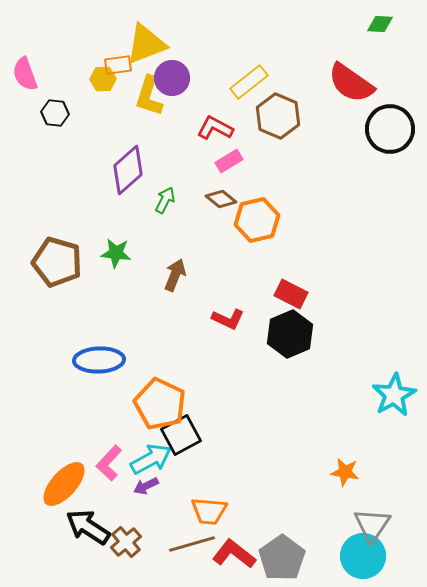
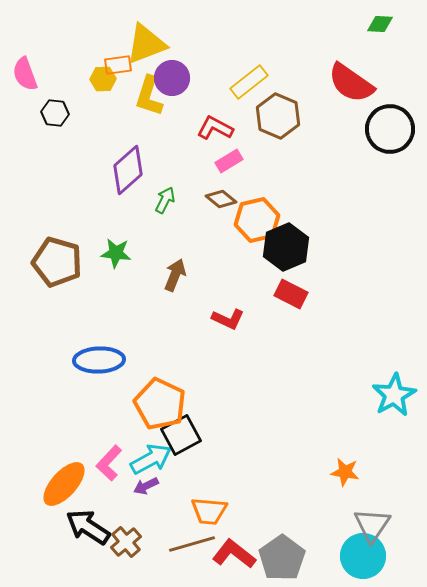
black hexagon at (290, 334): moved 4 px left, 87 px up
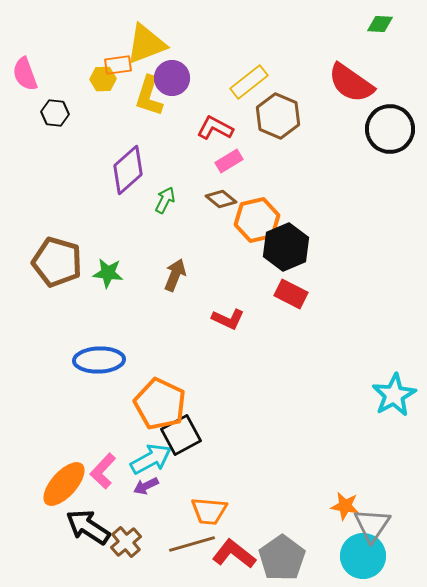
green star at (116, 253): moved 8 px left, 20 px down
pink L-shape at (109, 463): moved 6 px left, 8 px down
orange star at (345, 472): moved 34 px down
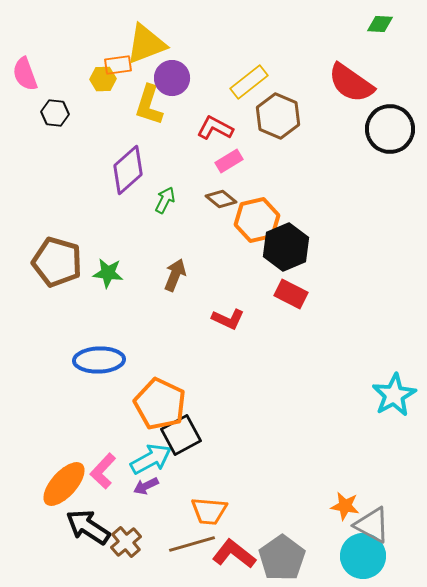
yellow L-shape at (149, 96): moved 9 px down
gray triangle at (372, 525): rotated 36 degrees counterclockwise
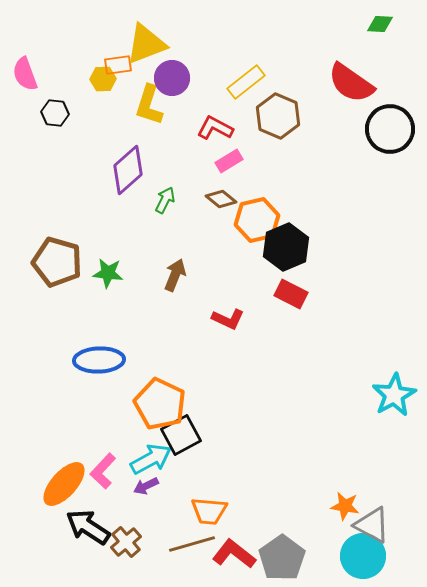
yellow rectangle at (249, 82): moved 3 px left
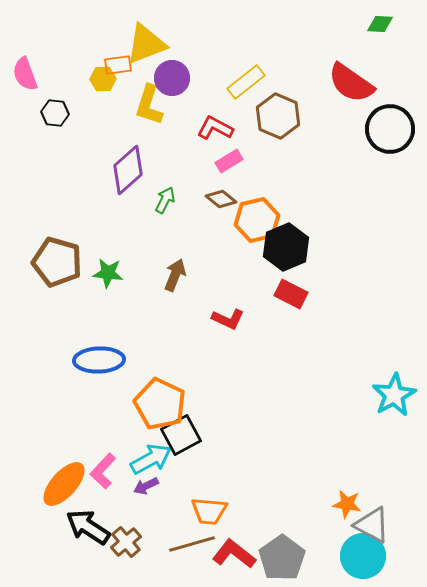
orange star at (345, 506): moved 2 px right, 2 px up
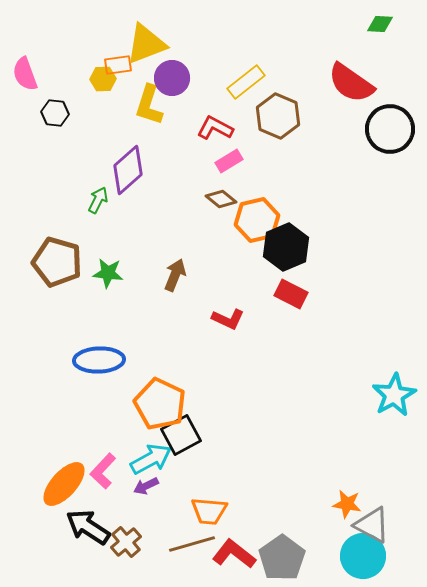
green arrow at (165, 200): moved 67 px left
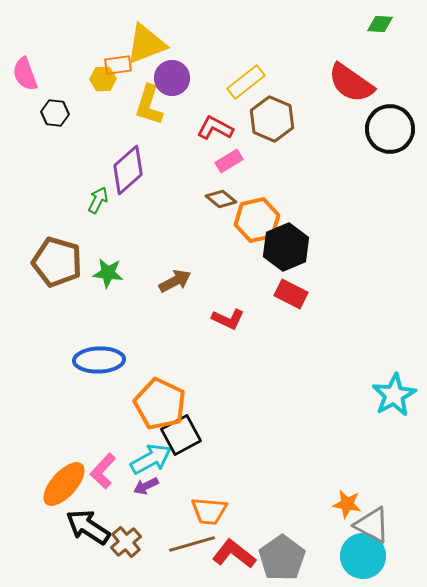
brown hexagon at (278, 116): moved 6 px left, 3 px down
brown arrow at (175, 275): moved 6 px down; rotated 40 degrees clockwise
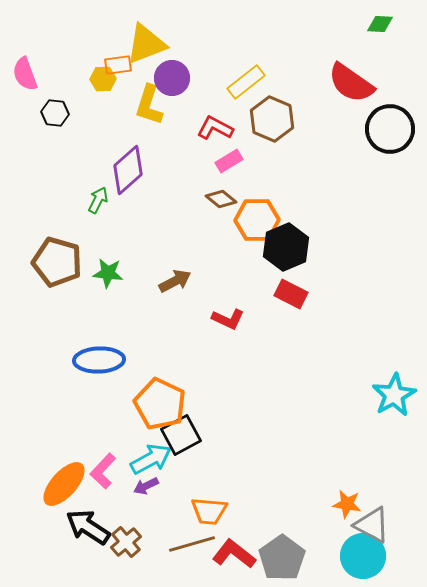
orange hexagon at (257, 220): rotated 12 degrees clockwise
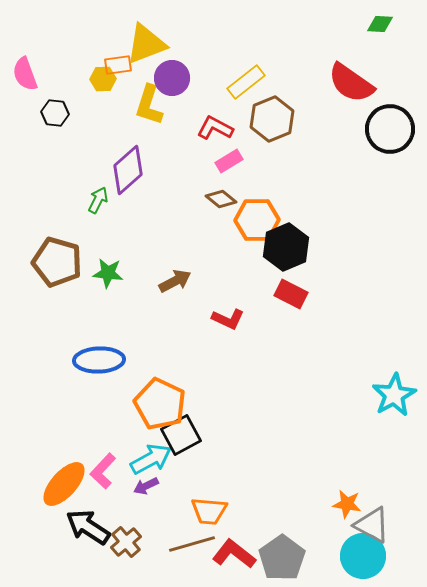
brown hexagon at (272, 119): rotated 15 degrees clockwise
